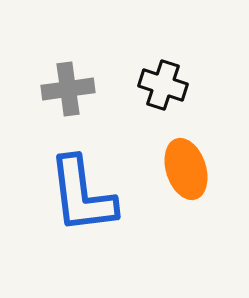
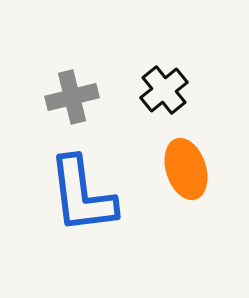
black cross: moved 1 px right, 5 px down; rotated 33 degrees clockwise
gray cross: moved 4 px right, 8 px down; rotated 6 degrees counterclockwise
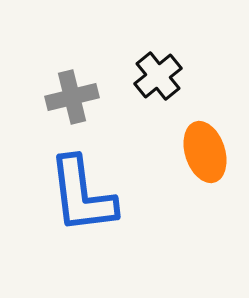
black cross: moved 6 px left, 14 px up
orange ellipse: moved 19 px right, 17 px up
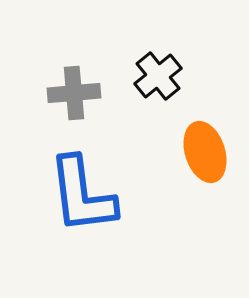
gray cross: moved 2 px right, 4 px up; rotated 9 degrees clockwise
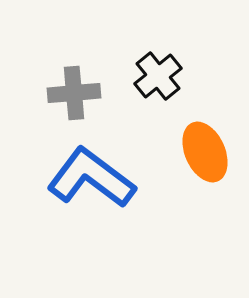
orange ellipse: rotated 6 degrees counterclockwise
blue L-shape: moved 9 px right, 17 px up; rotated 134 degrees clockwise
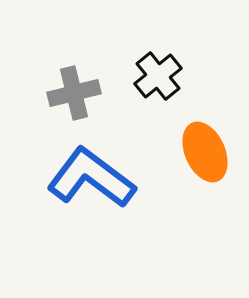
gray cross: rotated 9 degrees counterclockwise
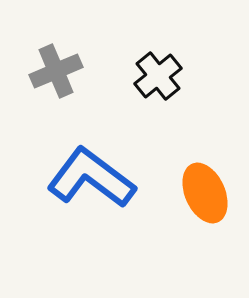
gray cross: moved 18 px left, 22 px up; rotated 9 degrees counterclockwise
orange ellipse: moved 41 px down
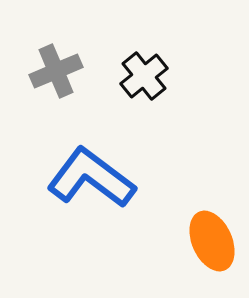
black cross: moved 14 px left
orange ellipse: moved 7 px right, 48 px down
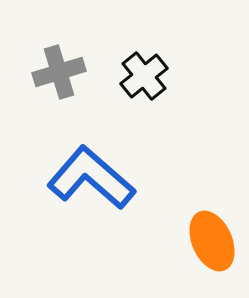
gray cross: moved 3 px right, 1 px down; rotated 6 degrees clockwise
blue L-shape: rotated 4 degrees clockwise
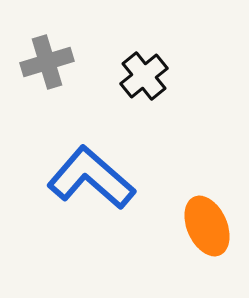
gray cross: moved 12 px left, 10 px up
orange ellipse: moved 5 px left, 15 px up
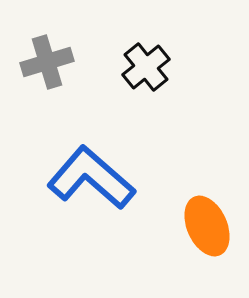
black cross: moved 2 px right, 9 px up
